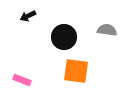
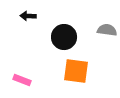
black arrow: rotated 28 degrees clockwise
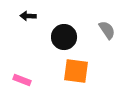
gray semicircle: rotated 48 degrees clockwise
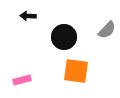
gray semicircle: rotated 78 degrees clockwise
pink rectangle: rotated 36 degrees counterclockwise
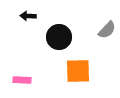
black circle: moved 5 px left
orange square: moved 2 px right; rotated 8 degrees counterclockwise
pink rectangle: rotated 18 degrees clockwise
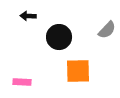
pink rectangle: moved 2 px down
